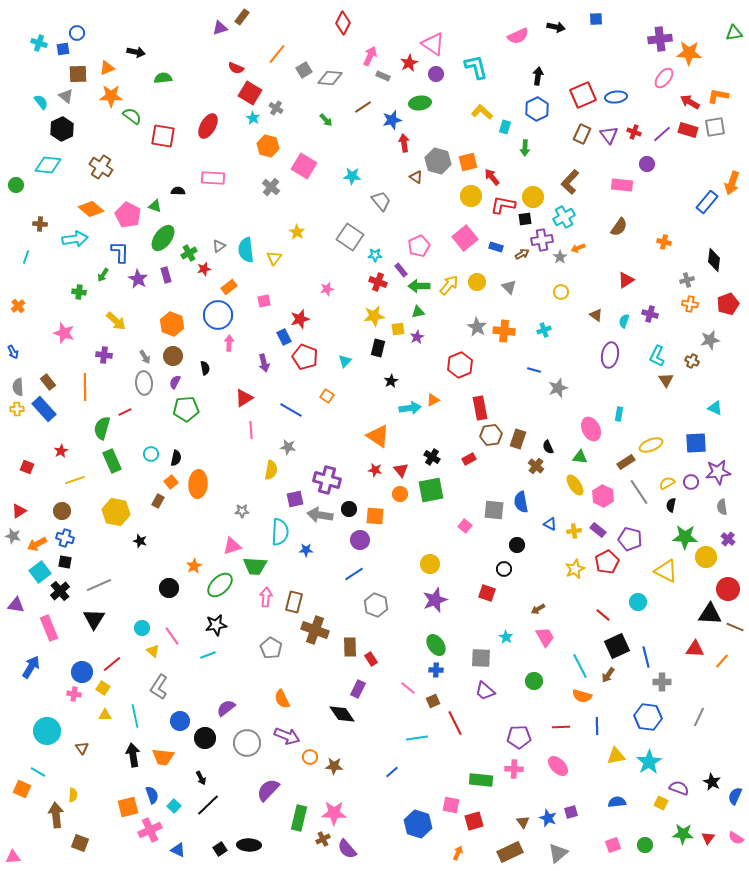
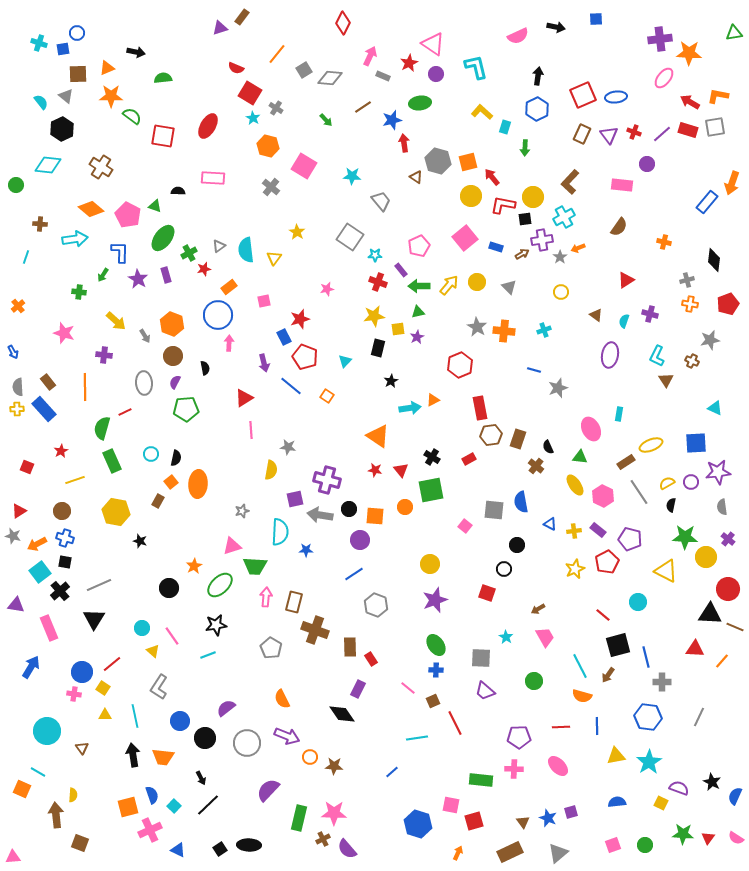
gray arrow at (145, 357): moved 21 px up
blue line at (291, 410): moved 24 px up; rotated 10 degrees clockwise
orange circle at (400, 494): moved 5 px right, 13 px down
gray star at (242, 511): rotated 16 degrees counterclockwise
black square at (617, 646): moved 1 px right, 1 px up; rotated 10 degrees clockwise
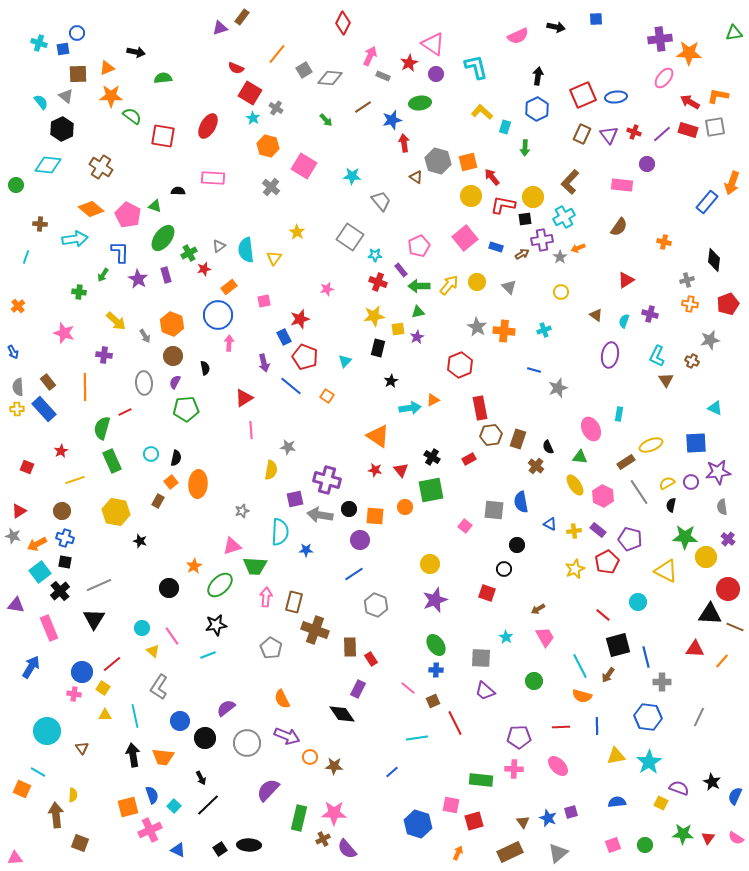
pink triangle at (13, 857): moved 2 px right, 1 px down
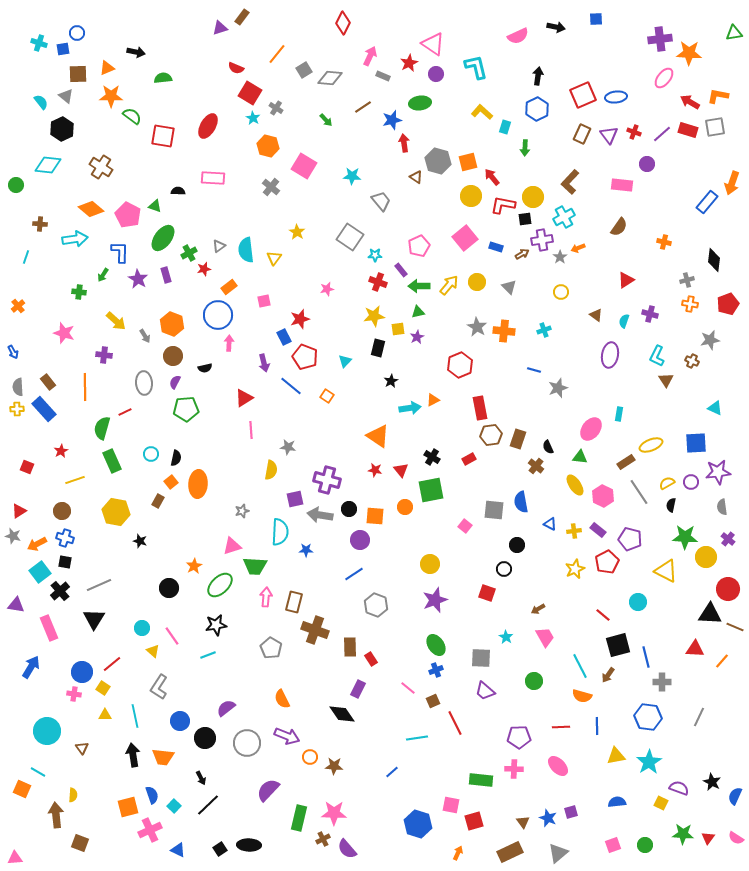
black semicircle at (205, 368): rotated 88 degrees clockwise
pink ellipse at (591, 429): rotated 65 degrees clockwise
blue cross at (436, 670): rotated 24 degrees counterclockwise
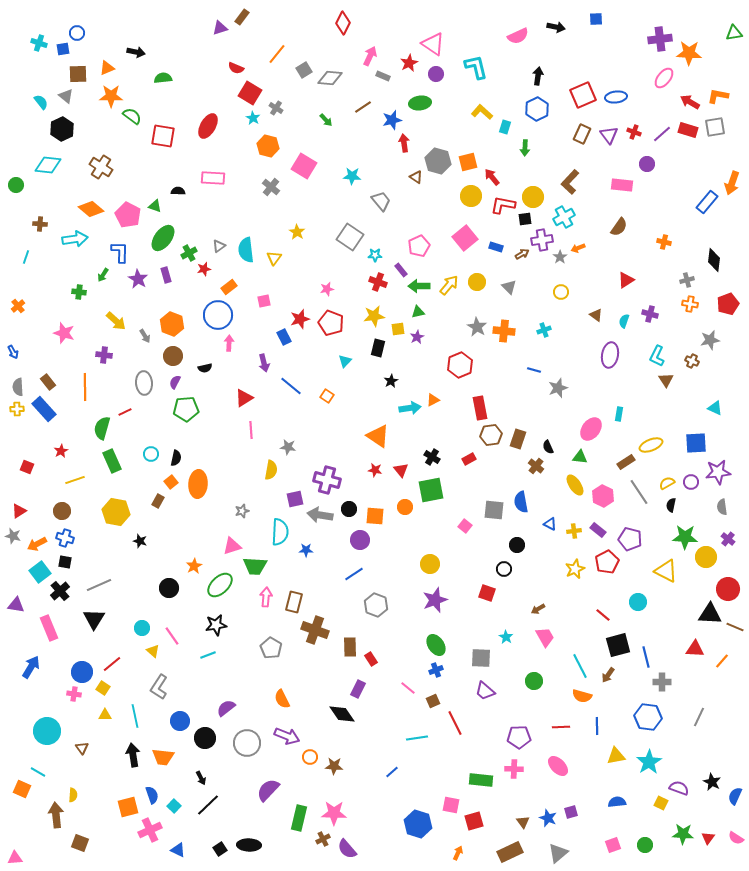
red pentagon at (305, 357): moved 26 px right, 34 px up
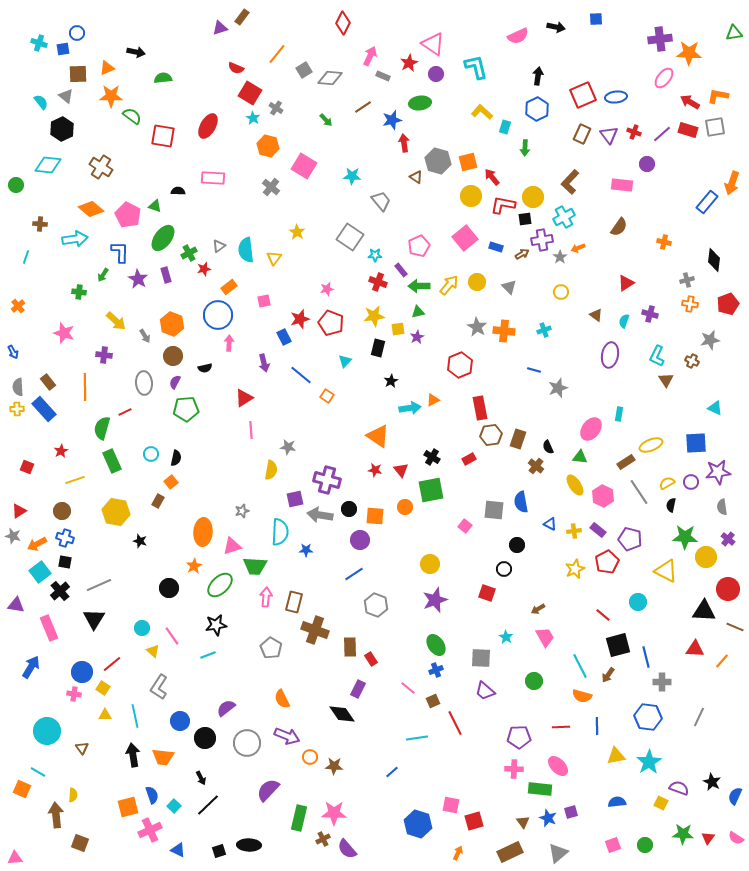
red triangle at (626, 280): moved 3 px down
blue line at (291, 386): moved 10 px right, 11 px up
orange ellipse at (198, 484): moved 5 px right, 48 px down
black triangle at (710, 614): moved 6 px left, 3 px up
green rectangle at (481, 780): moved 59 px right, 9 px down
black square at (220, 849): moved 1 px left, 2 px down; rotated 16 degrees clockwise
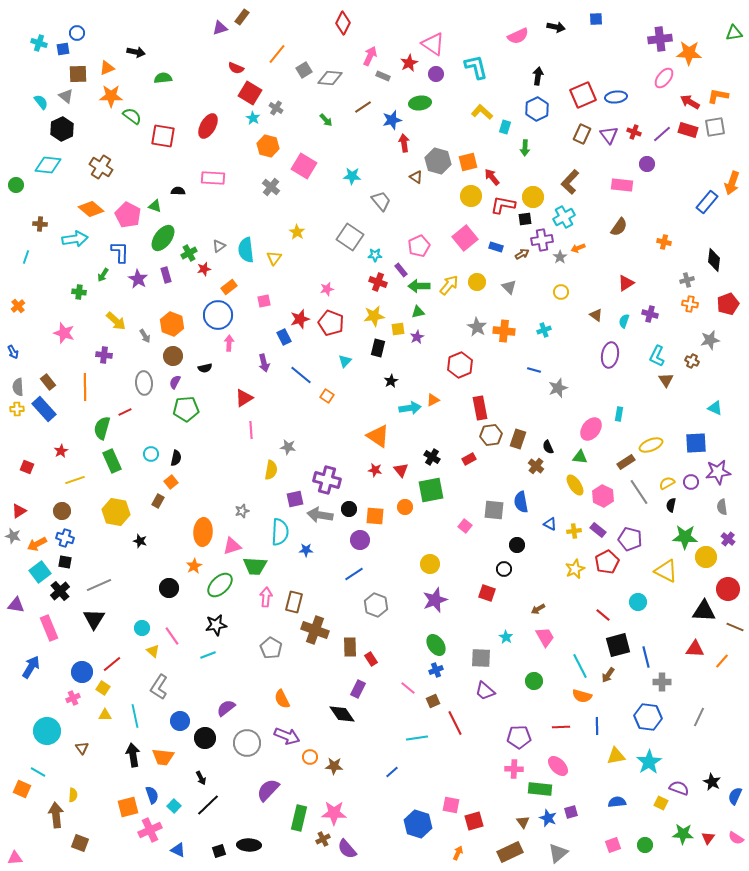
pink cross at (74, 694): moved 1 px left, 4 px down; rotated 32 degrees counterclockwise
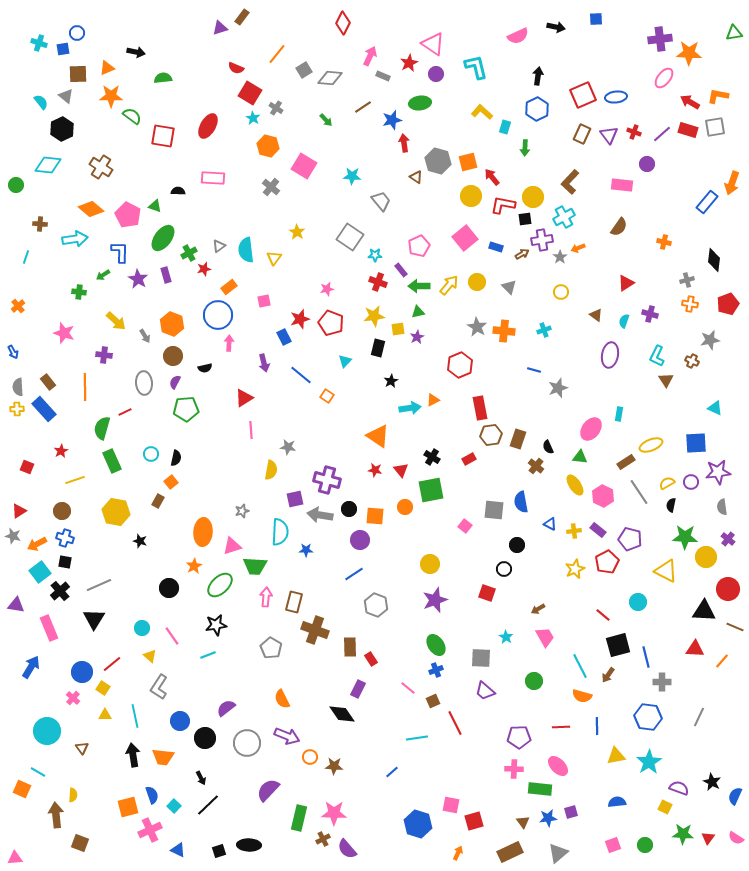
green arrow at (103, 275): rotated 24 degrees clockwise
yellow triangle at (153, 651): moved 3 px left, 5 px down
pink cross at (73, 698): rotated 24 degrees counterclockwise
yellow square at (661, 803): moved 4 px right, 4 px down
blue star at (548, 818): rotated 30 degrees counterclockwise
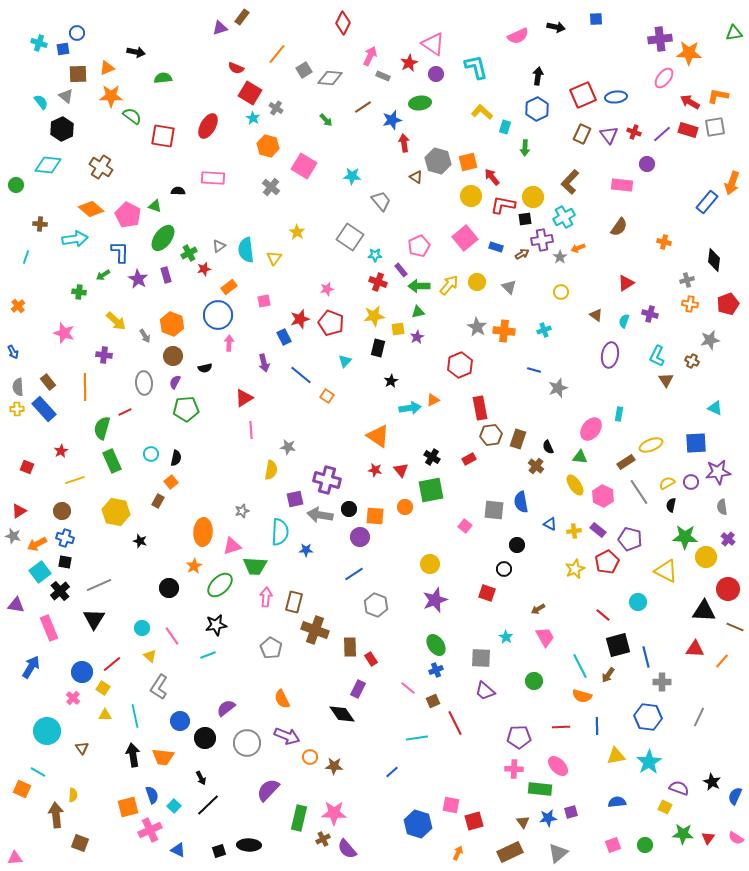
purple circle at (360, 540): moved 3 px up
